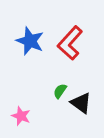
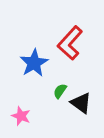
blue star: moved 4 px right, 22 px down; rotated 20 degrees clockwise
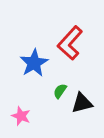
black triangle: moved 1 px right; rotated 50 degrees counterclockwise
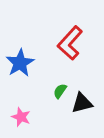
blue star: moved 14 px left
pink star: moved 1 px down
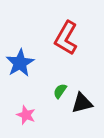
red L-shape: moved 4 px left, 5 px up; rotated 12 degrees counterclockwise
pink star: moved 5 px right, 2 px up
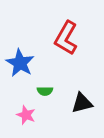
blue star: rotated 12 degrees counterclockwise
green semicircle: moved 15 px left; rotated 126 degrees counterclockwise
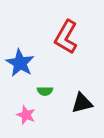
red L-shape: moved 1 px up
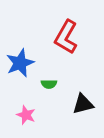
blue star: rotated 20 degrees clockwise
green semicircle: moved 4 px right, 7 px up
black triangle: moved 1 px right, 1 px down
